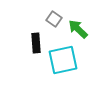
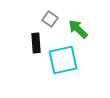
gray square: moved 4 px left
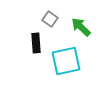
green arrow: moved 3 px right, 2 px up
cyan square: moved 3 px right, 1 px down
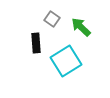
gray square: moved 2 px right
cyan square: rotated 20 degrees counterclockwise
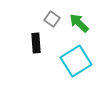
green arrow: moved 2 px left, 4 px up
cyan square: moved 10 px right
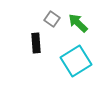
green arrow: moved 1 px left
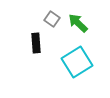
cyan square: moved 1 px right, 1 px down
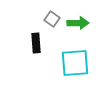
green arrow: rotated 135 degrees clockwise
cyan square: moved 2 px left, 1 px down; rotated 28 degrees clockwise
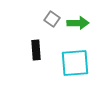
black rectangle: moved 7 px down
